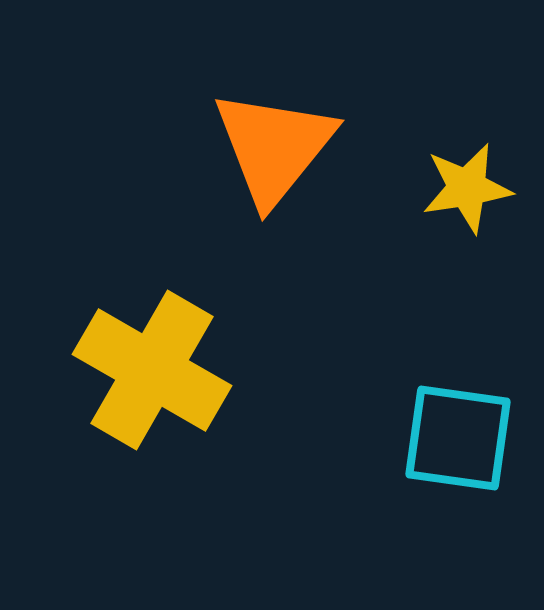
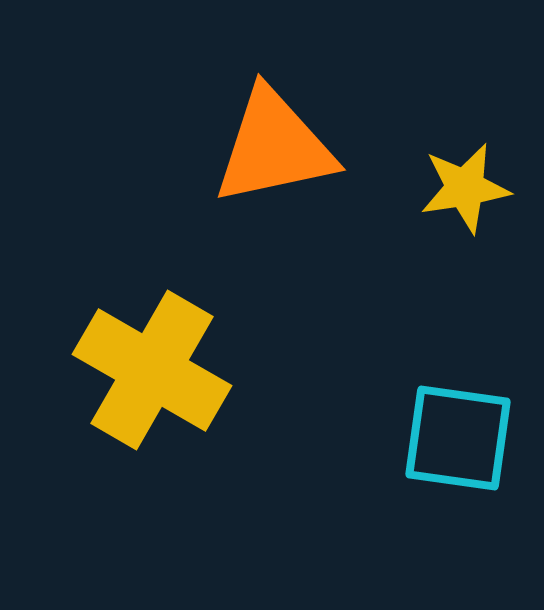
orange triangle: rotated 39 degrees clockwise
yellow star: moved 2 px left
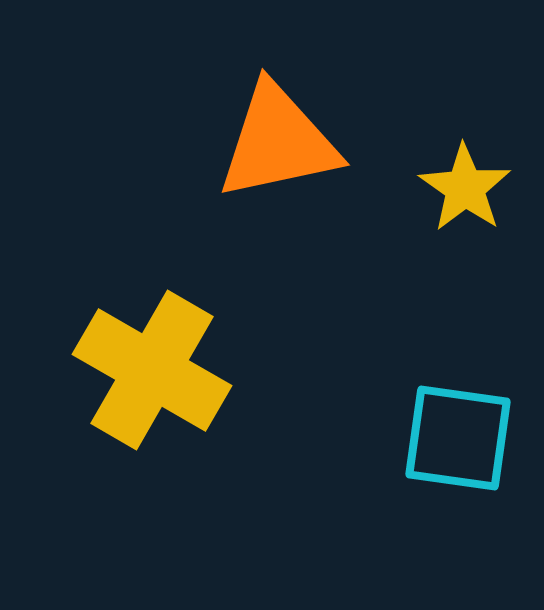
orange triangle: moved 4 px right, 5 px up
yellow star: rotated 28 degrees counterclockwise
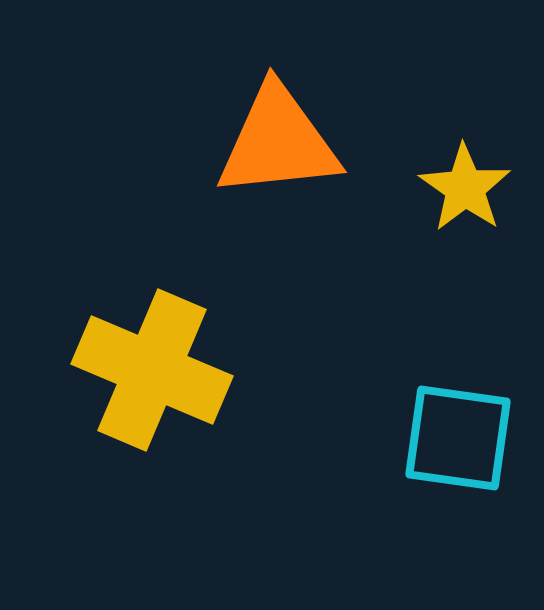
orange triangle: rotated 6 degrees clockwise
yellow cross: rotated 7 degrees counterclockwise
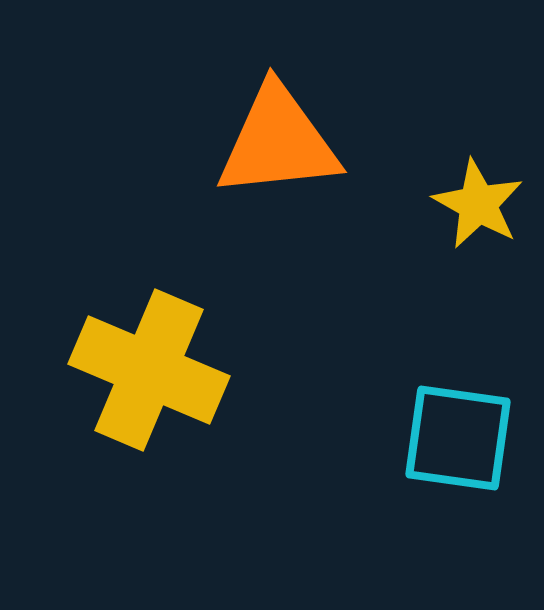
yellow star: moved 13 px right, 16 px down; rotated 6 degrees counterclockwise
yellow cross: moved 3 px left
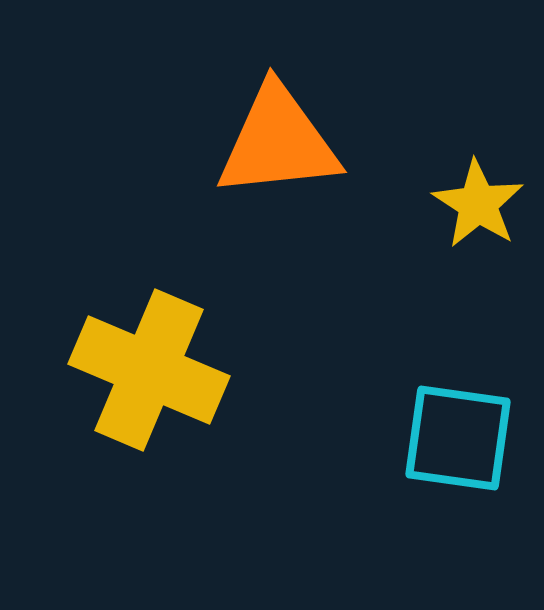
yellow star: rotated 4 degrees clockwise
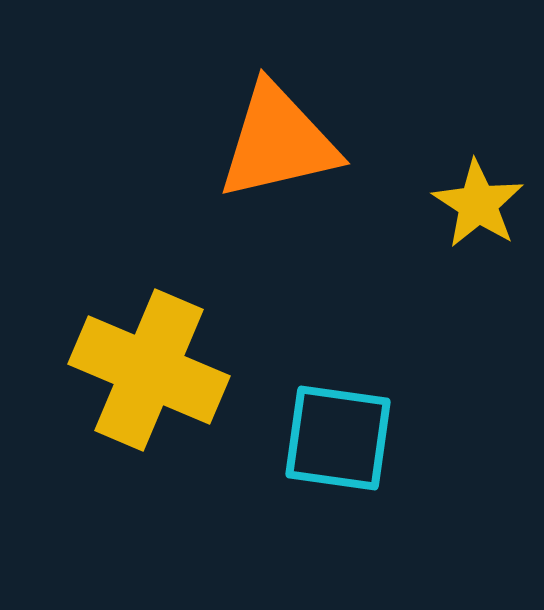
orange triangle: rotated 7 degrees counterclockwise
cyan square: moved 120 px left
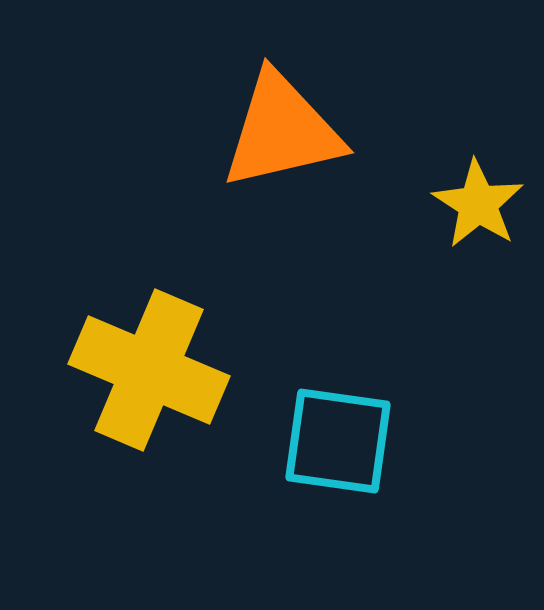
orange triangle: moved 4 px right, 11 px up
cyan square: moved 3 px down
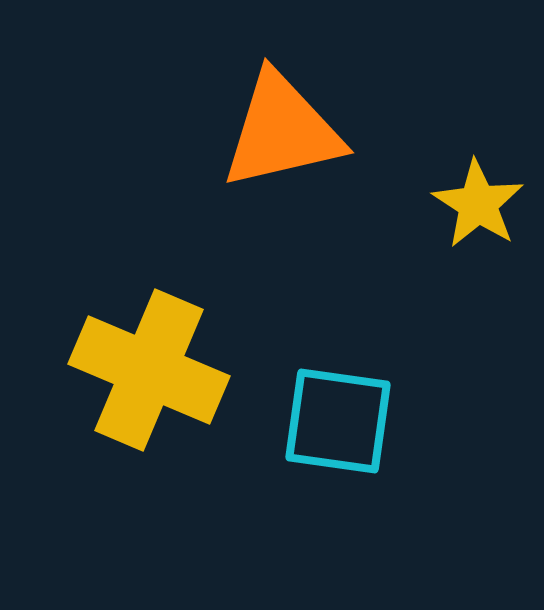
cyan square: moved 20 px up
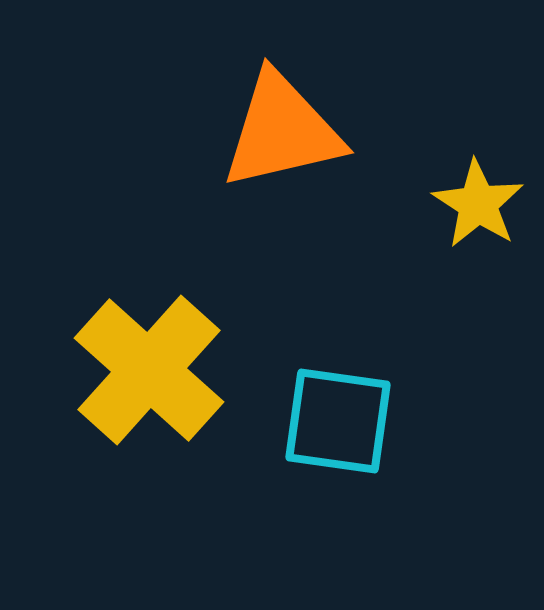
yellow cross: rotated 19 degrees clockwise
